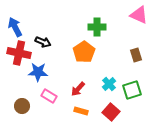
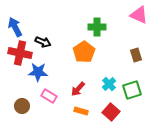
red cross: moved 1 px right
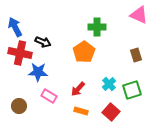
brown circle: moved 3 px left
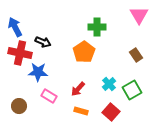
pink triangle: rotated 36 degrees clockwise
brown rectangle: rotated 16 degrees counterclockwise
green square: rotated 12 degrees counterclockwise
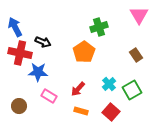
green cross: moved 2 px right; rotated 18 degrees counterclockwise
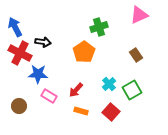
pink triangle: rotated 36 degrees clockwise
black arrow: rotated 14 degrees counterclockwise
red cross: rotated 15 degrees clockwise
blue star: moved 2 px down
red arrow: moved 2 px left, 1 px down
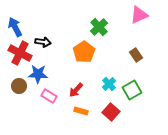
green cross: rotated 24 degrees counterclockwise
brown circle: moved 20 px up
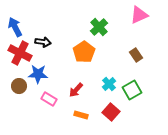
pink rectangle: moved 3 px down
orange rectangle: moved 4 px down
